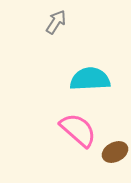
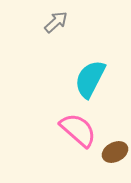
gray arrow: rotated 15 degrees clockwise
cyan semicircle: rotated 60 degrees counterclockwise
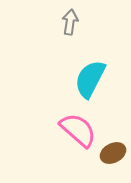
gray arrow: moved 14 px right; rotated 40 degrees counterclockwise
brown ellipse: moved 2 px left, 1 px down
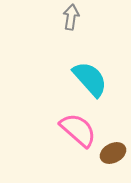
gray arrow: moved 1 px right, 5 px up
cyan semicircle: rotated 111 degrees clockwise
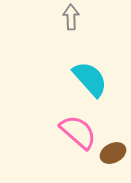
gray arrow: rotated 10 degrees counterclockwise
pink semicircle: moved 2 px down
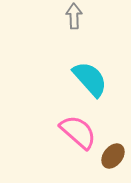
gray arrow: moved 3 px right, 1 px up
brown ellipse: moved 3 px down; rotated 25 degrees counterclockwise
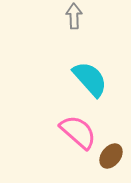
brown ellipse: moved 2 px left
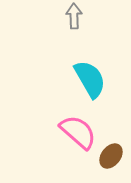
cyan semicircle: rotated 12 degrees clockwise
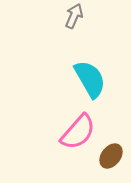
gray arrow: rotated 25 degrees clockwise
pink semicircle: rotated 90 degrees clockwise
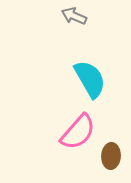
gray arrow: rotated 90 degrees counterclockwise
brown ellipse: rotated 35 degrees counterclockwise
